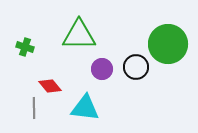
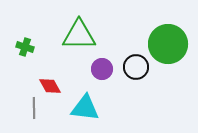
red diamond: rotated 10 degrees clockwise
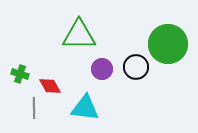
green cross: moved 5 px left, 27 px down
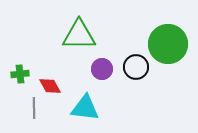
green cross: rotated 24 degrees counterclockwise
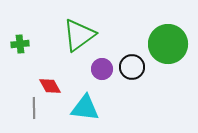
green triangle: rotated 36 degrees counterclockwise
black circle: moved 4 px left
green cross: moved 30 px up
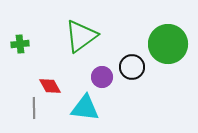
green triangle: moved 2 px right, 1 px down
purple circle: moved 8 px down
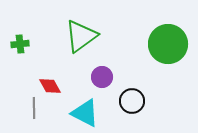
black circle: moved 34 px down
cyan triangle: moved 5 px down; rotated 20 degrees clockwise
